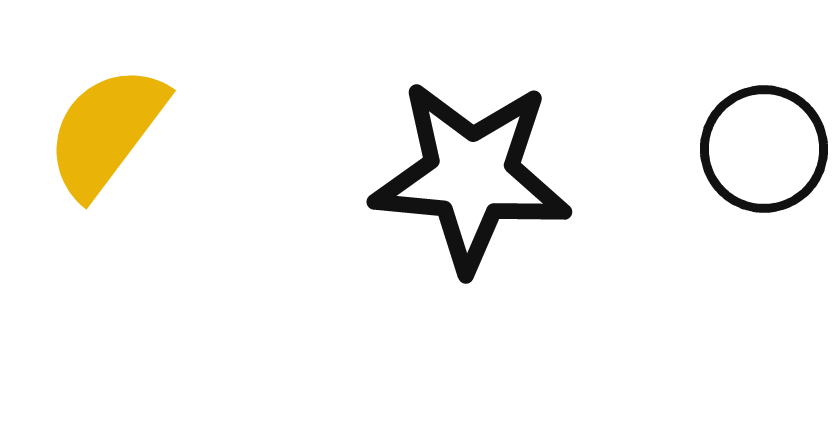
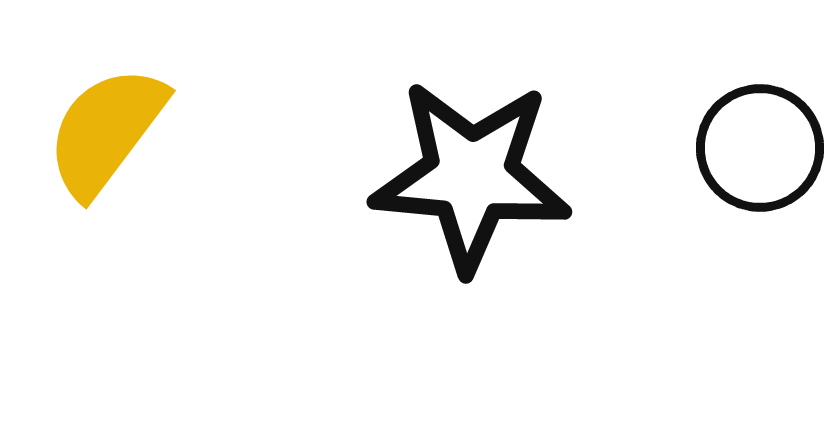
black circle: moved 4 px left, 1 px up
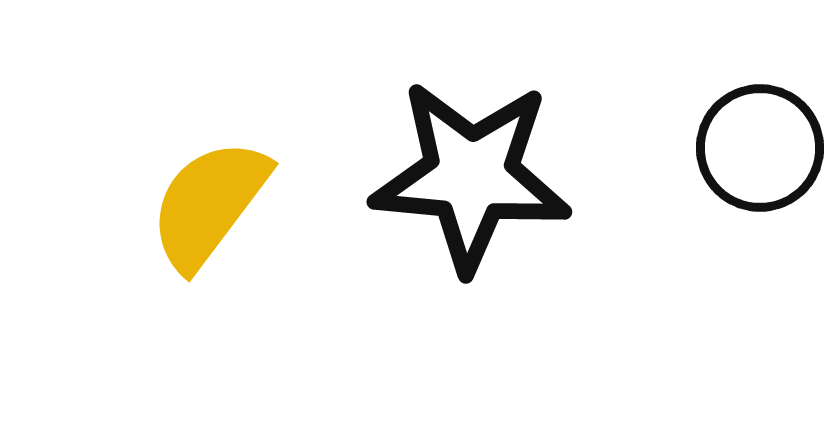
yellow semicircle: moved 103 px right, 73 px down
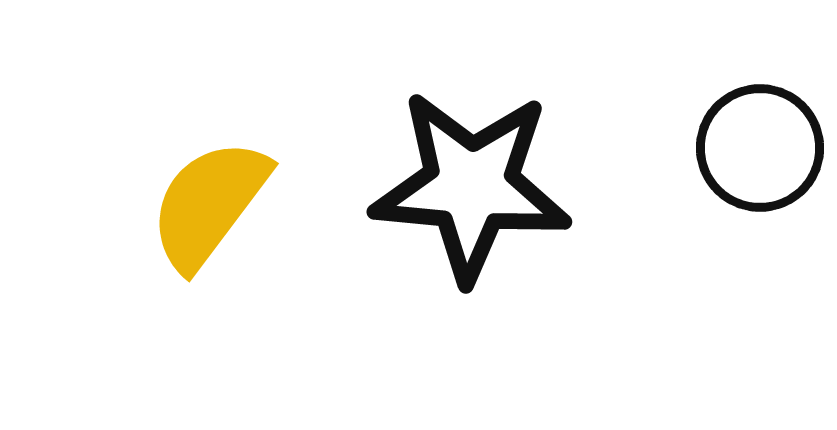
black star: moved 10 px down
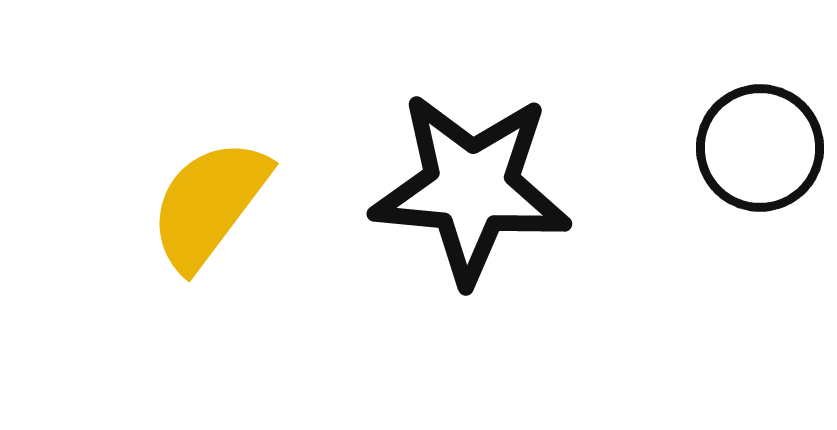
black star: moved 2 px down
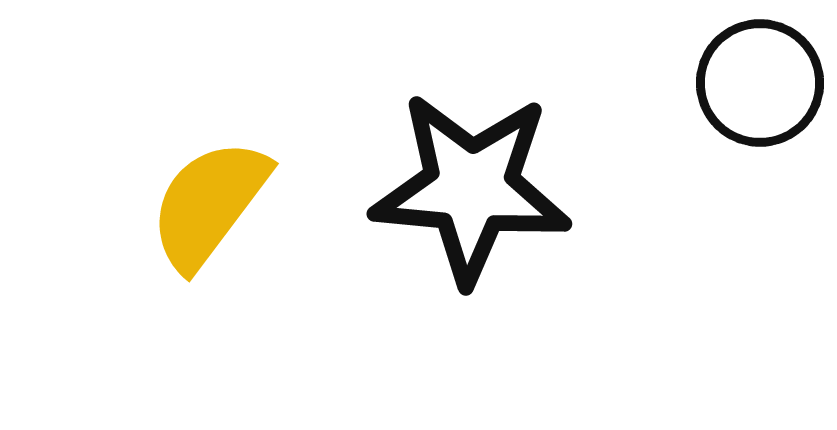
black circle: moved 65 px up
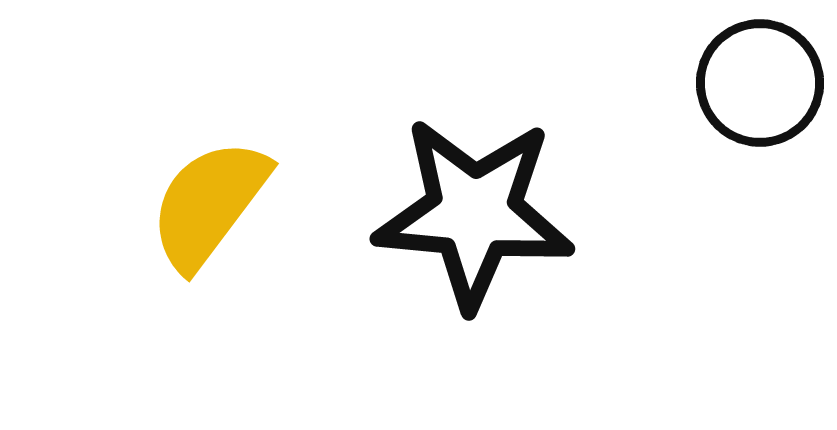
black star: moved 3 px right, 25 px down
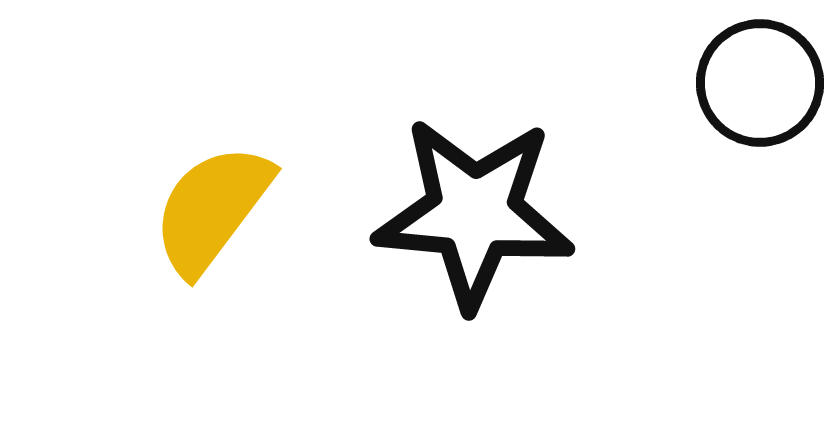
yellow semicircle: moved 3 px right, 5 px down
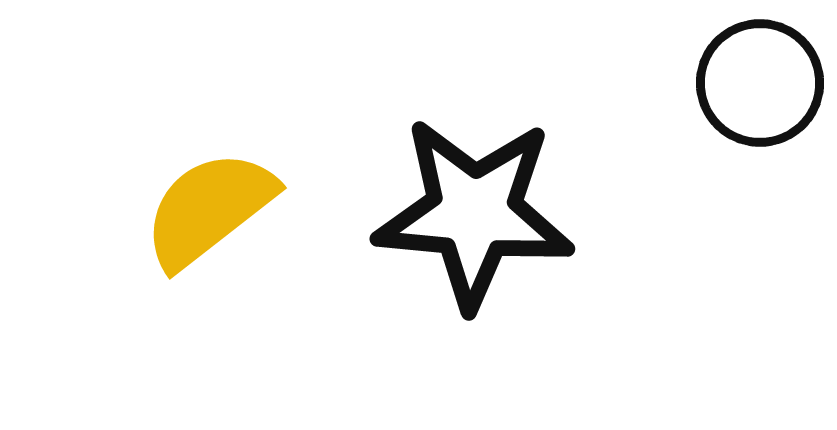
yellow semicircle: moved 3 px left; rotated 15 degrees clockwise
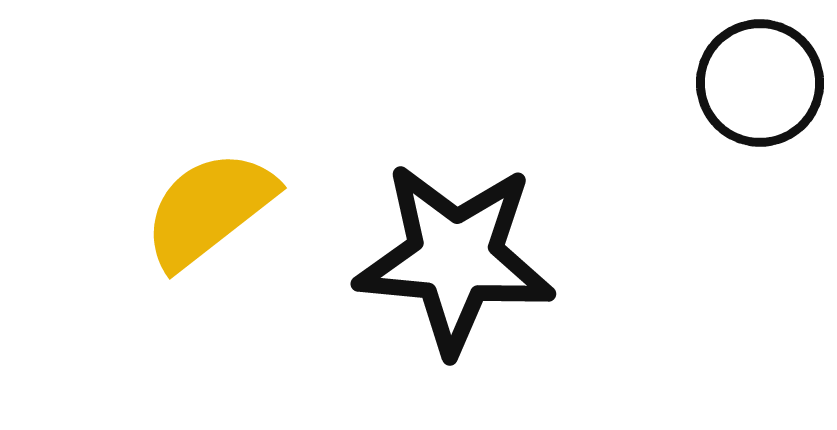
black star: moved 19 px left, 45 px down
